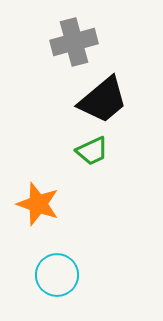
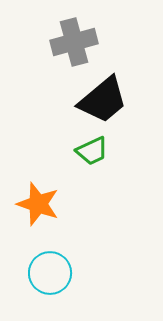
cyan circle: moved 7 px left, 2 px up
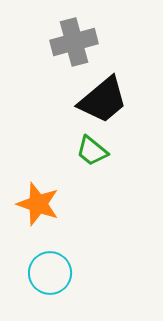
green trapezoid: rotated 64 degrees clockwise
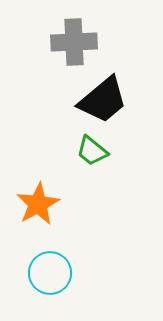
gray cross: rotated 12 degrees clockwise
orange star: rotated 24 degrees clockwise
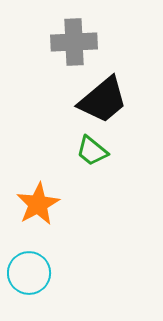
cyan circle: moved 21 px left
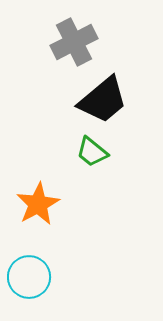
gray cross: rotated 24 degrees counterclockwise
green trapezoid: moved 1 px down
cyan circle: moved 4 px down
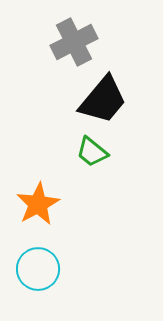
black trapezoid: rotated 10 degrees counterclockwise
cyan circle: moved 9 px right, 8 px up
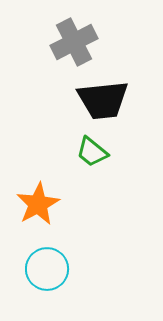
black trapezoid: rotated 44 degrees clockwise
cyan circle: moved 9 px right
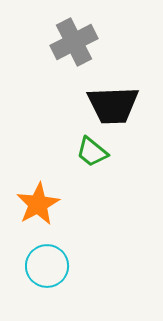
black trapezoid: moved 10 px right, 5 px down; rotated 4 degrees clockwise
cyan circle: moved 3 px up
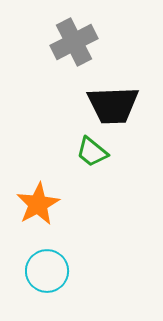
cyan circle: moved 5 px down
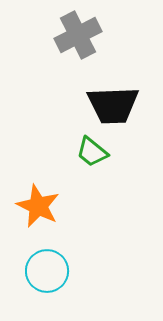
gray cross: moved 4 px right, 7 px up
orange star: moved 2 px down; rotated 18 degrees counterclockwise
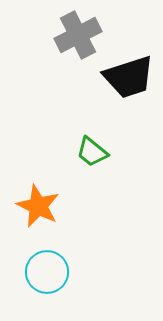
black trapezoid: moved 16 px right, 28 px up; rotated 16 degrees counterclockwise
cyan circle: moved 1 px down
